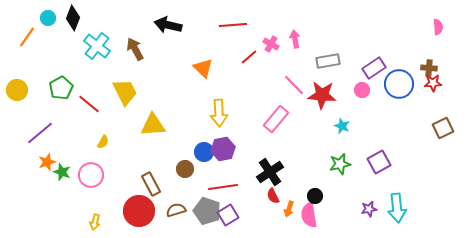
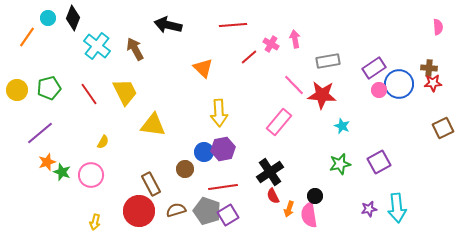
green pentagon at (61, 88): moved 12 px left; rotated 15 degrees clockwise
pink circle at (362, 90): moved 17 px right
red line at (89, 104): moved 10 px up; rotated 15 degrees clockwise
pink rectangle at (276, 119): moved 3 px right, 3 px down
yellow triangle at (153, 125): rotated 12 degrees clockwise
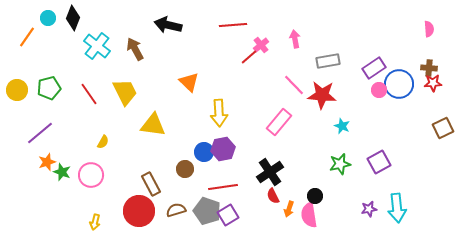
pink semicircle at (438, 27): moved 9 px left, 2 px down
pink cross at (271, 44): moved 10 px left, 1 px down; rotated 21 degrees clockwise
orange triangle at (203, 68): moved 14 px left, 14 px down
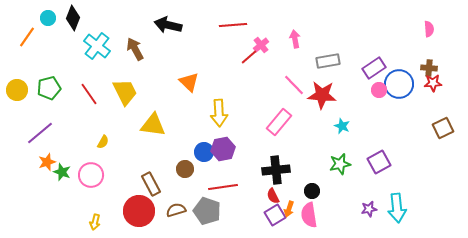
black cross at (270, 172): moved 6 px right, 2 px up; rotated 28 degrees clockwise
black circle at (315, 196): moved 3 px left, 5 px up
purple square at (228, 215): moved 47 px right
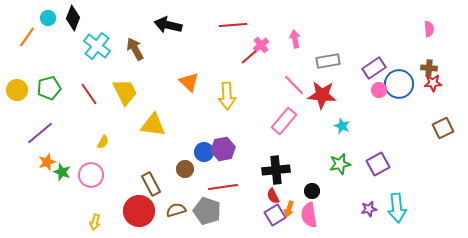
yellow arrow at (219, 113): moved 8 px right, 17 px up
pink rectangle at (279, 122): moved 5 px right, 1 px up
purple square at (379, 162): moved 1 px left, 2 px down
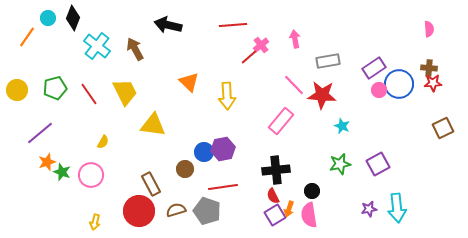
green pentagon at (49, 88): moved 6 px right
pink rectangle at (284, 121): moved 3 px left
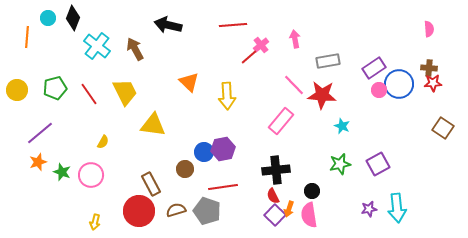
orange line at (27, 37): rotated 30 degrees counterclockwise
brown square at (443, 128): rotated 30 degrees counterclockwise
orange star at (47, 162): moved 9 px left
purple square at (275, 215): rotated 15 degrees counterclockwise
